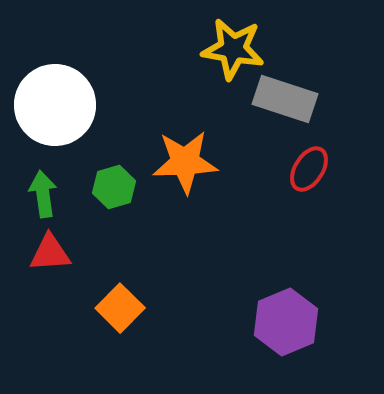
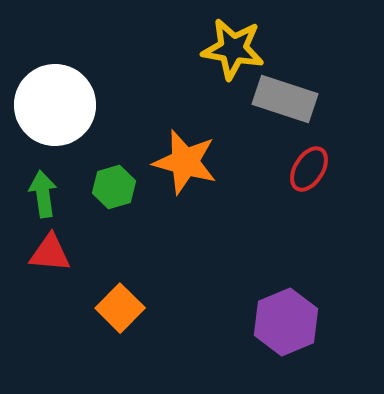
orange star: rotated 18 degrees clockwise
red triangle: rotated 9 degrees clockwise
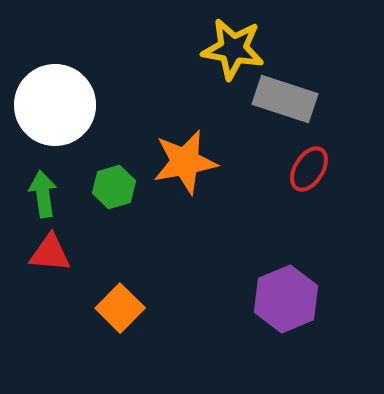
orange star: rotated 26 degrees counterclockwise
purple hexagon: moved 23 px up
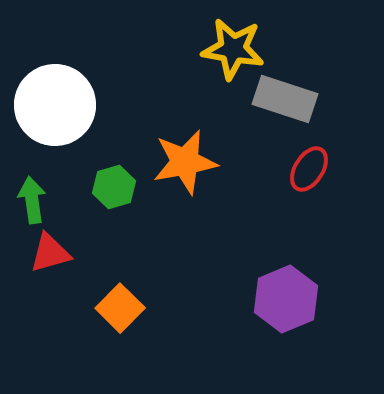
green arrow: moved 11 px left, 6 px down
red triangle: rotated 21 degrees counterclockwise
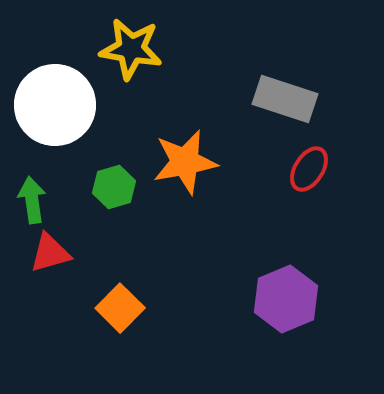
yellow star: moved 102 px left
